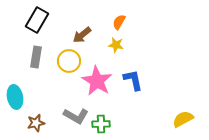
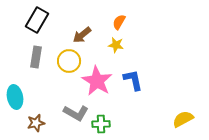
gray L-shape: moved 3 px up
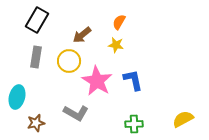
cyan ellipse: moved 2 px right; rotated 25 degrees clockwise
green cross: moved 33 px right
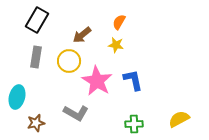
yellow semicircle: moved 4 px left
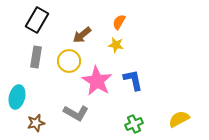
green cross: rotated 24 degrees counterclockwise
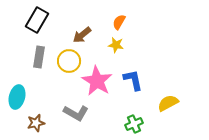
gray rectangle: moved 3 px right
yellow semicircle: moved 11 px left, 16 px up
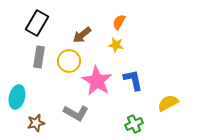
black rectangle: moved 3 px down
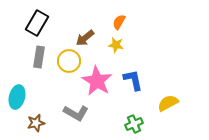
brown arrow: moved 3 px right, 3 px down
